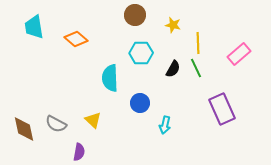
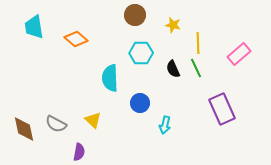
black semicircle: rotated 126 degrees clockwise
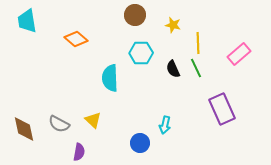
cyan trapezoid: moved 7 px left, 6 px up
blue circle: moved 40 px down
gray semicircle: moved 3 px right
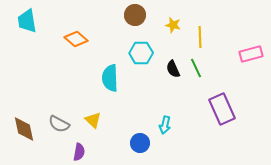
yellow line: moved 2 px right, 6 px up
pink rectangle: moved 12 px right; rotated 25 degrees clockwise
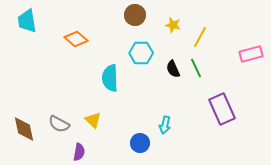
yellow line: rotated 30 degrees clockwise
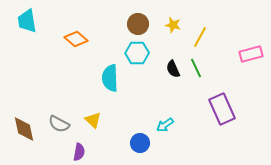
brown circle: moved 3 px right, 9 px down
cyan hexagon: moved 4 px left
cyan arrow: rotated 42 degrees clockwise
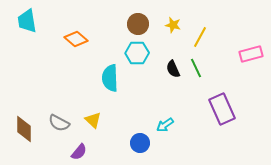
gray semicircle: moved 1 px up
brown diamond: rotated 12 degrees clockwise
purple semicircle: rotated 30 degrees clockwise
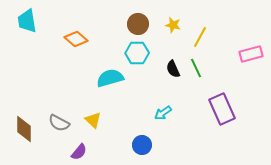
cyan semicircle: rotated 76 degrees clockwise
cyan arrow: moved 2 px left, 12 px up
blue circle: moved 2 px right, 2 px down
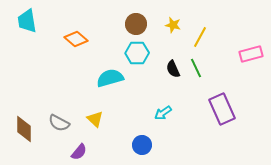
brown circle: moved 2 px left
yellow triangle: moved 2 px right, 1 px up
